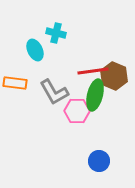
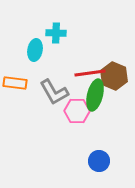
cyan cross: rotated 12 degrees counterclockwise
cyan ellipse: rotated 35 degrees clockwise
red line: moved 3 px left, 2 px down
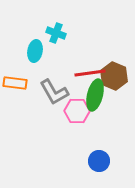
cyan cross: rotated 18 degrees clockwise
cyan ellipse: moved 1 px down
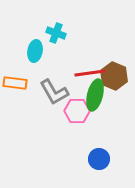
blue circle: moved 2 px up
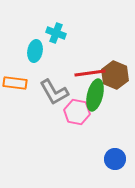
brown hexagon: moved 1 px right, 1 px up
pink hexagon: moved 1 px down; rotated 10 degrees clockwise
blue circle: moved 16 px right
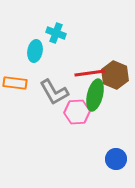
pink hexagon: rotated 15 degrees counterclockwise
blue circle: moved 1 px right
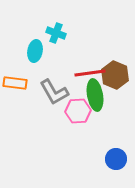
green ellipse: rotated 24 degrees counterclockwise
pink hexagon: moved 1 px right, 1 px up
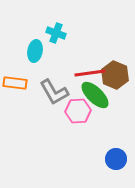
green ellipse: rotated 36 degrees counterclockwise
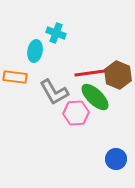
brown hexagon: moved 3 px right
orange rectangle: moved 6 px up
green ellipse: moved 2 px down
pink hexagon: moved 2 px left, 2 px down
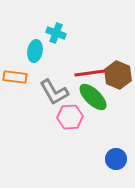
green ellipse: moved 2 px left
pink hexagon: moved 6 px left, 4 px down
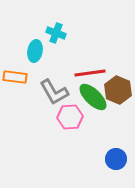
brown hexagon: moved 15 px down
